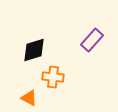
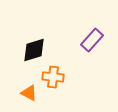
orange triangle: moved 5 px up
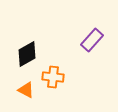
black diamond: moved 7 px left, 4 px down; rotated 12 degrees counterclockwise
orange triangle: moved 3 px left, 3 px up
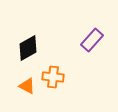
black diamond: moved 1 px right, 6 px up
orange triangle: moved 1 px right, 4 px up
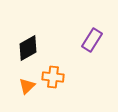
purple rectangle: rotated 10 degrees counterclockwise
orange triangle: rotated 48 degrees clockwise
